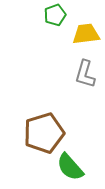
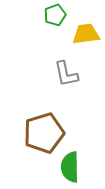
gray L-shape: moved 19 px left; rotated 28 degrees counterclockwise
green semicircle: rotated 40 degrees clockwise
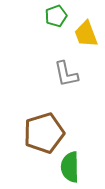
green pentagon: moved 1 px right, 1 px down
yellow trapezoid: rotated 104 degrees counterclockwise
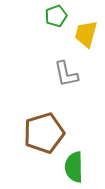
yellow trapezoid: rotated 36 degrees clockwise
green semicircle: moved 4 px right
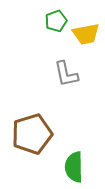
green pentagon: moved 5 px down
yellow trapezoid: rotated 116 degrees counterclockwise
brown pentagon: moved 12 px left, 1 px down
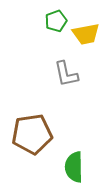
brown pentagon: rotated 9 degrees clockwise
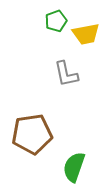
green semicircle: rotated 20 degrees clockwise
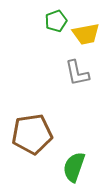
gray L-shape: moved 11 px right, 1 px up
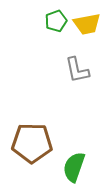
yellow trapezoid: moved 1 px right, 10 px up
gray L-shape: moved 3 px up
brown pentagon: moved 9 px down; rotated 9 degrees clockwise
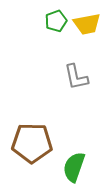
gray L-shape: moved 1 px left, 7 px down
